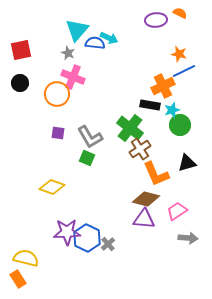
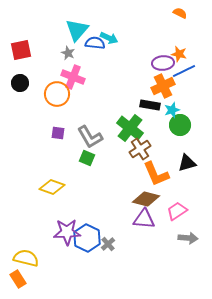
purple ellipse: moved 7 px right, 43 px down
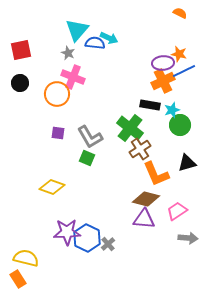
orange cross: moved 5 px up
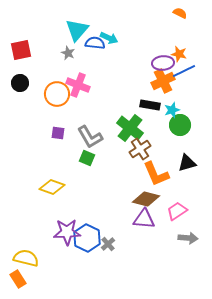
pink cross: moved 5 px right, 8 px down
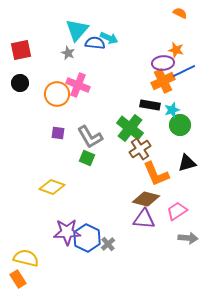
orange star: moved 3 px left, 4 px up
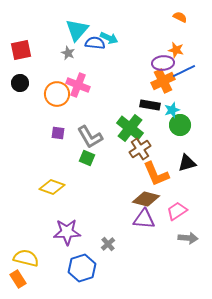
orange semicircle: moved 4 px down
blue hexagon: moved 5 px left, 30 px down; rotated 16 degrees clockwise
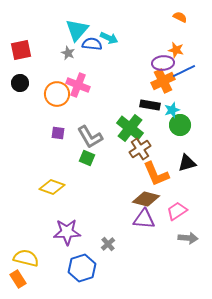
blue semicircle: moved 3 px left, 1 px down
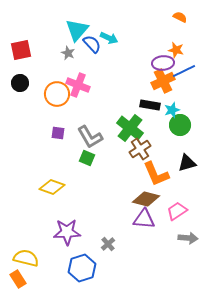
blue semicircle: rotated 42 degrees clockwise
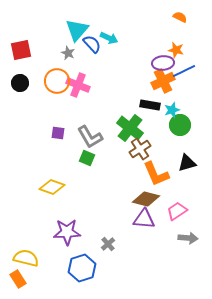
orange circle: moved 13 px up
